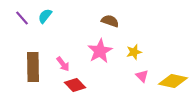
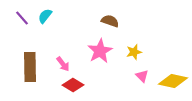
brown rectangle: moved 3 px left
red diamond: moved 2 px left; rotated 15 degrees counterclockwise
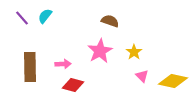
yellow star: rotated 21 degrees counterclockwise
pink arrow: rotated 56 degrees counterclockwise
red diamond: rotated 15 degrees counterclockwise
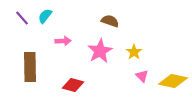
pink arrow: moved 23 px up
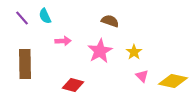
cyan semicircle: rotated 63 degrees counterclockwise
brown rectangle: moved 5 px left, 3 px up
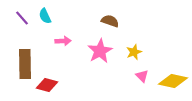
yellow star: rotated 14 degrees clockwise
red diamond: moved 26 px left
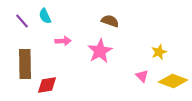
purple line: moved 3 px down
yellow star: moved 25 px right
yellow diamond: rotated 8 degrees clockwise
red diamond: rotated 25 degrees counterclockwise
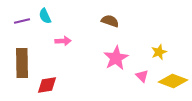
purple line: rotated 63 degrees counterclockwise
pink star: moved 16 px right, 7 px down
brown rectangle: moved 3 px left, 1 px up
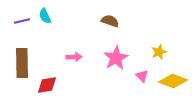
pink arrow: moved 11 px right, 16 px down
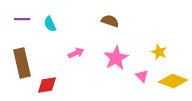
cyan semicircle: moved 5 px right, 8 px down
purple line: moved 2 px up; rotated 14 degrees clockwise
yellow star: rotated 28 degrees counterclockwise
pink arrow: moved 2 px right, 4 px up; rotated 21 degrees counterclockwise
brown rectangle: rotated 12 degrees counterclockwise
